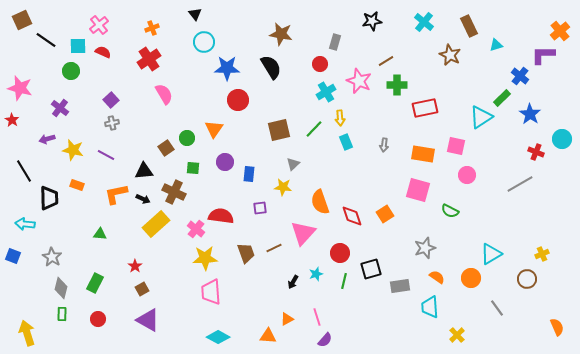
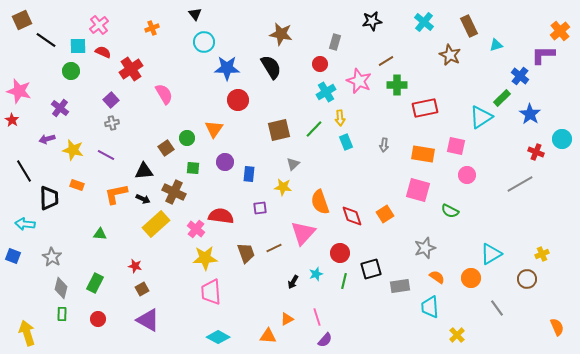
red cross at (149, 59): moved 18 px left, 10 px down
pink star at (20, 88): moved 1 px left, 3 px down
red star at (135, 266): rotated 24 degrees counterclockwise
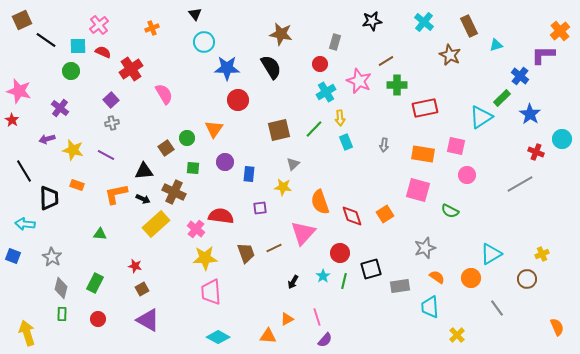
cyan star at (316, 274): moved 7 px right, 2 px down; rotated 16 degrees counterclockwise
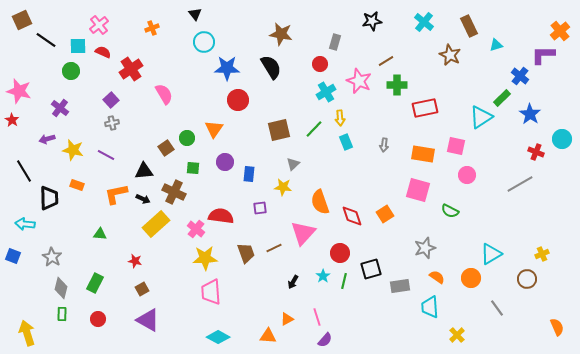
red star at (135, 266): moved 5 px up
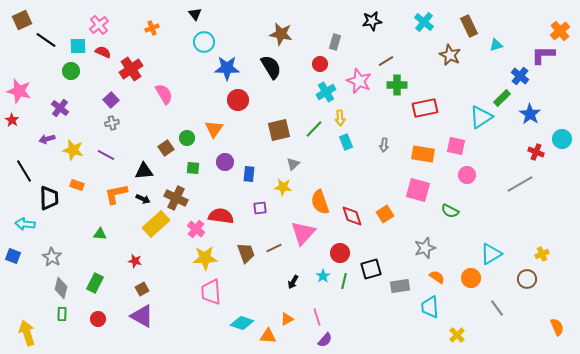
brown cross at (174, 192): moved 2 px right, 6 px down
purple triangle at (148, 320): moved 6 px left, 4 px up
cyan diamond at (218, 337): moved 24 px right, 14 px up; rotated 10 degrees counterclockwise
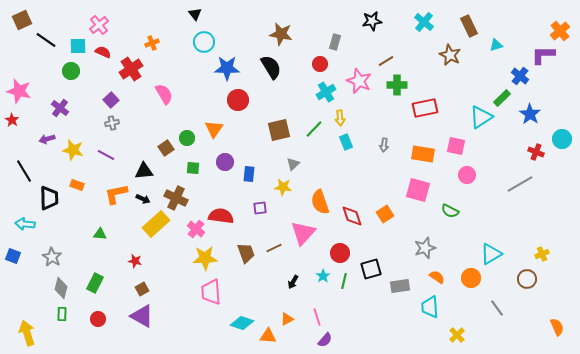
orange cross at (152, 28): moved 15 px down
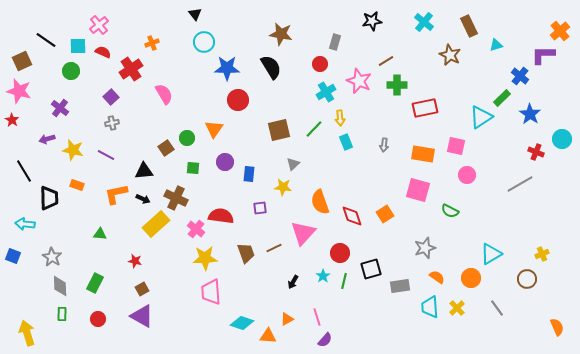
brown square at (22, 20): moved 41 px down
purple square at (111, 100): moved 3 px up
gray diamond at (61, 288): moved 1 px left, 2 px up; rotated 15 degrees counterclockwise
yellow cross at (457, 335): moved 27 px up
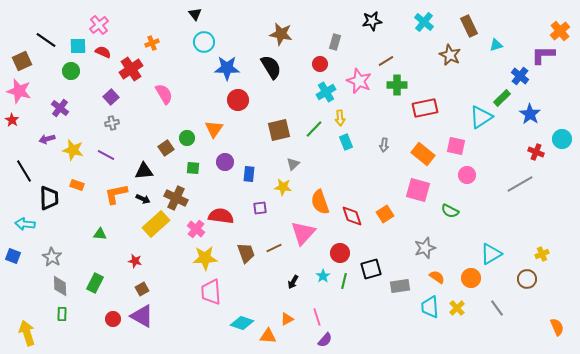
orange rectangle at (423, 154): rotated 30 degrees clockwise
red circle at (98, 319): moved 15 px right
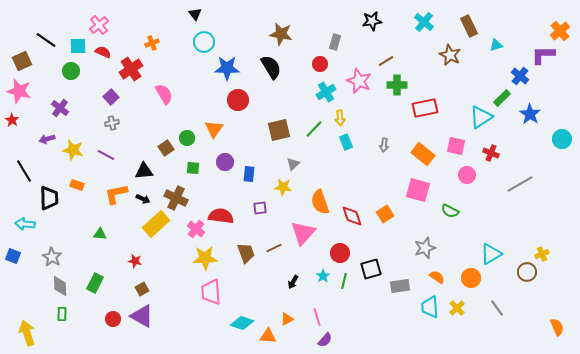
red cross at (536, 152): moved 45 px left, 1 px down
brown circle at (527, 279): moved 7 px up
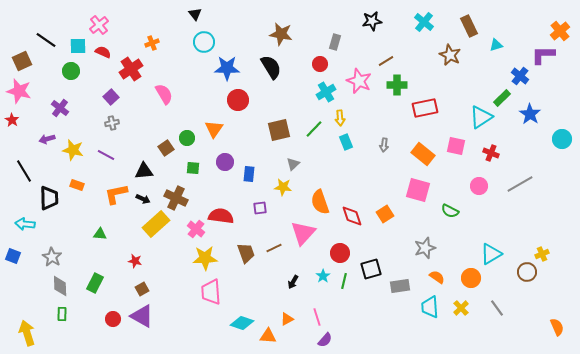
pink circle at (467, 175): moved 12 px right, 11 px down
yellow cross at (457, 308): moved 4 px right
